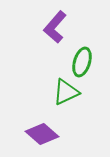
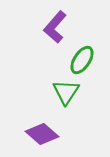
green ellipse: moved 2 px up; rotated 16 degrees clockwise
green triangle: rotated 32 degrees counterclockwise
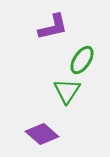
purple L-shape: moved 2 px left; rotated 144 degrees counterclockwise
green triangle: moved 1 px right, 1 px up
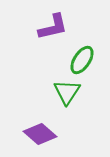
green triangle: moved 1 px down
purple diamond: moved 2 px left
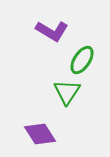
purple L-shape: moved 1 px left, 4 px down; rotated 44 degrees clockwise
purple diamond: rotated 16 degrees clockwise
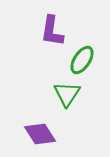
purple L-shape: rotated 68 degrees clockwise
green triangle: moved 2 px down
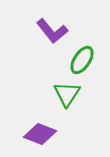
purple L-shape: rotated 48 degrees counterclockwise
purple diamond: rotated 36 degrees counterclockwise
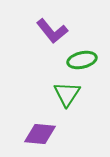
green ellipse: rotated 44 degrees clockwise
purple diamond: rotated 16 degrees counterclockwise
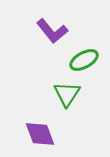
green ellipse: moved 2 px right; rotated 16 degrees counterclockwise
purple diamond: rotated 64 degrees clockwise
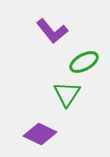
green ellipse: moved 2 px down
purple diamond: rotated 44 degrees counterclockwise
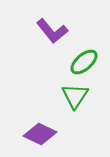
green ellipse: rotated 12 degrees counterclockwise
green triangle: moved 8 px right, 2 px down
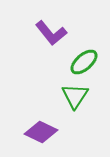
purple L-shape: moved 1 px left, 2 px down
purple diamond: moved 1 px right, 2 px up
